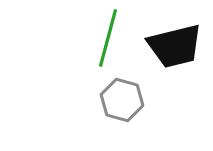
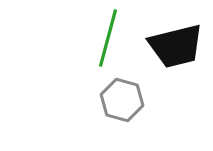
black trapezoid: moved 1 px right
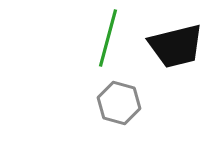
gray hexagon: moved 3 px left, 3 px down
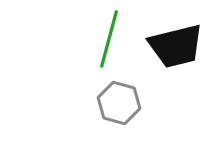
green line: moved 1 px right, 1 px down
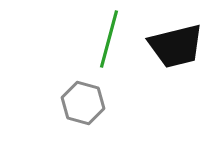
gray hexagon: moved 36 px left
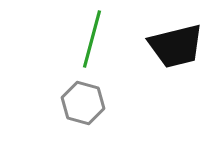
green line: moved 17 px left
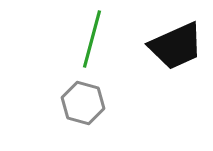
black trapezoid: rotated 10 degrees counterclockwise
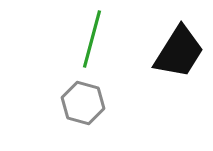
black trapezoid: moved 3 px right, 6 px down; rotated 34 degrees counterclockwise
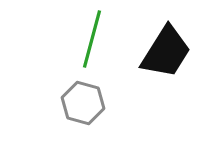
black trapezoid: moved 13 px left
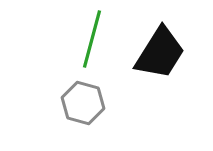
black trapezoid: moved 6 px left, 1 px down
